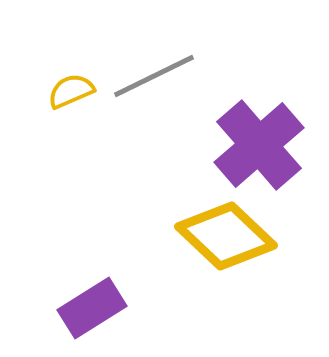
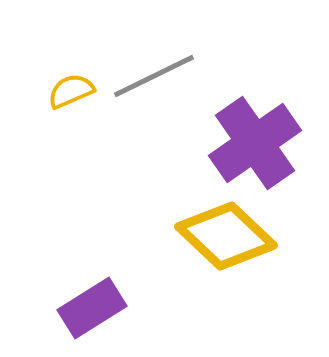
purple cross: moved 4 px left, 2 px up; rotated 6 degrees clockwise
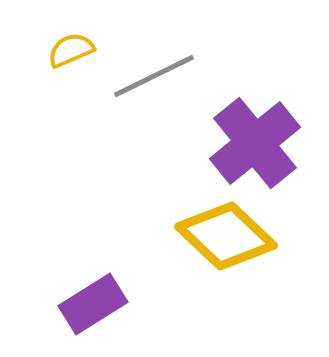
yellow semicircle: moved 41 px up
purple cross: rotated 4 degrees counterclockwise
purple rectangle: moved 1 px right, 4 px up
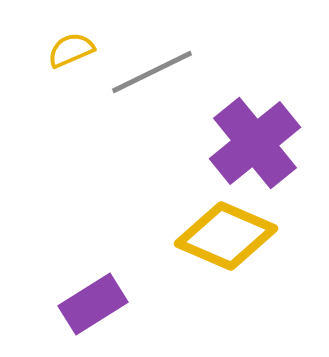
gray line: moved 2 px left, 4 px up
yellow diamond: rotated 20 degrees counterclockwise
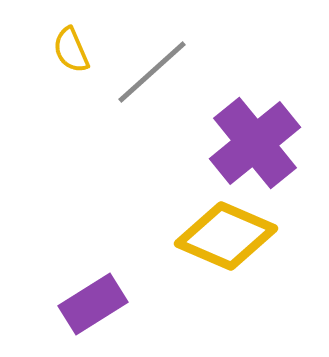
yellow semicircle: rotated 90 degrees counterclockwise
gray line: rotated 16 degrees counterclockwise
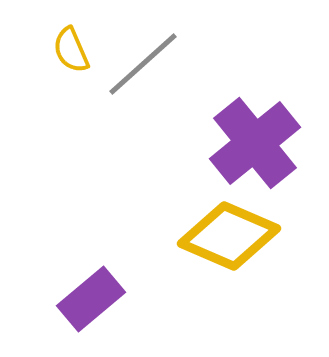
gray line: moved 9 px left, 8 px up
yellow diamond: moved 3 px right
purple rectangle: moved 2 px left, 5 px up; rotated 8 degrees counterclockwise
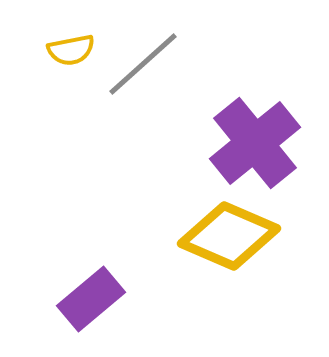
yellow semicircle: rotated 78 degrees counterclockwise
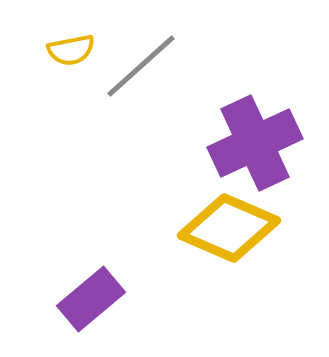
gray line: moved 2 px left, 2 px down
purple cross: rotated 14 degrees clockwise
yellow diamond: moved 8 px up
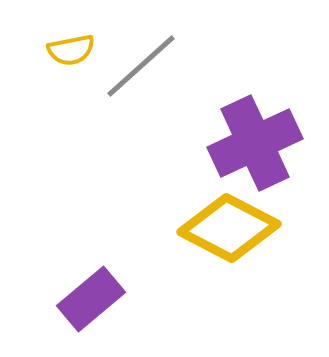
yellow diamond: rotated 4 degrees clockwise
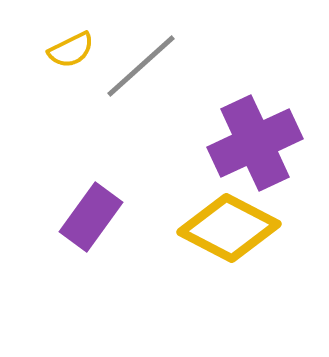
yellow semicircle: rotated 15 degrees counterclockwise
purple rectangle: moved 82 px up; rotated 14 degrees counterclockwise
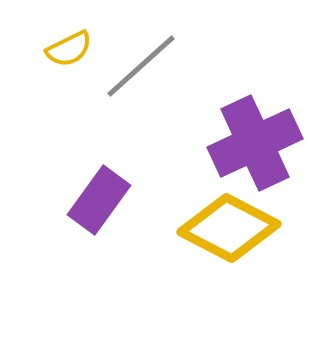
yellow semicircle: moved 2 px left, 1 px up
purple rectangle: moved 8 px right, 17 px up
